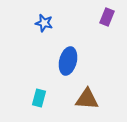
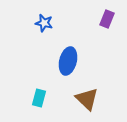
purple rectangle: moved 2 px down
brown triangle: rotated 40 degrees clockwise
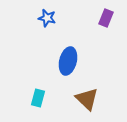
purple rectangle: moved 1 px left, 1 px up
blue star: moved 3 px right, 5 px up
cyan rectangle: moved 1 px left
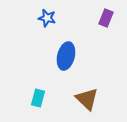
blue ellipse: moved 2 px left, 5 px up
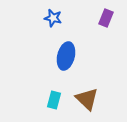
blue star: moved 6 px right
cyan rectangle: moved 16 px right, 2 px down
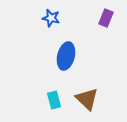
blue star: moved 2 px left
cyan rectangle: rotated 30 degrees counterclockwise
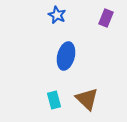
blue star: moved 6 px right, 3 px up; rotated 12 degrees clockwise
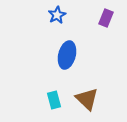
blue star: rotated 18 degrees clockwise
blue ellipse: moved 1 px right, 1 px up
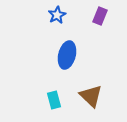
purple rectangle: moved 6 px left, 2 px up
brown triangle: moved 4 px right, 3 px up
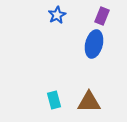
purple rectangle: moved 2 px right
blue ellipse: moved 27 px right, 11 px up
brown triangle: moved 2 px left, 6 px down; rotated 45 degrees counterclockwise
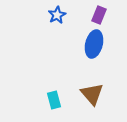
purple rectangle: moved 3 px left, 1 px up
brown triangle: moved 3 px right, 8 px up; rotated 50 degrees clockwise
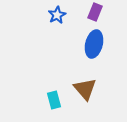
purple rectangle: moved 4 px left, 3 px up
brown triangle: moved 7 px left, 5 px up
